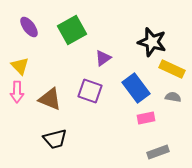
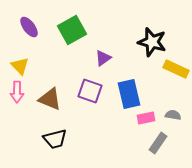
yellow rectangle: moved 4 px right
blue rectangle: moved 7 px left, 6 px down; rotated 24 degrees clockwise
gray semicircle: moved 18 px down
gray rectangle: moved 9 px up; rotated 35 degrees counterclockwise
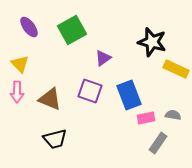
yellow triangle: moved 2 px up
blue rectangle: moved 1 px down; rotated 8 degrees counterclockwise
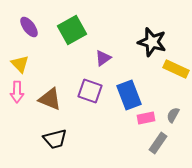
gray semicircle: rotated 70 degrees counterclockwise
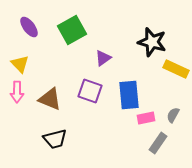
blue rectangle: rotated 16 degrees clockwise
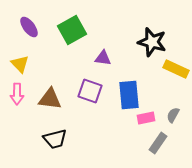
purple triangle: rotated 42 degrees clockwise
pink arrow: moved 2 px down
brown triangle: rotated 15 degrees counterclockwise
